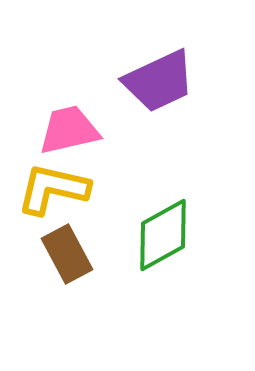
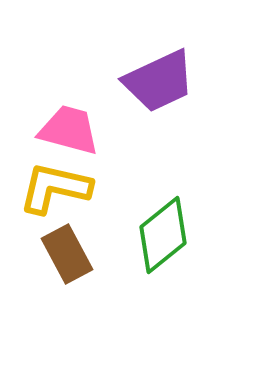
pink trapezoid: rotated 28 degrees clockwise
yellow L-shape: moved 2 px right, 1 px up
green diamond: rotated 10 degrees counterclockwise
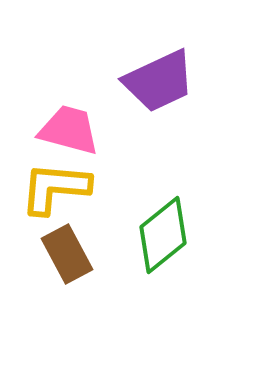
yellow L-shape: rotated 8 degrees counterclockwise
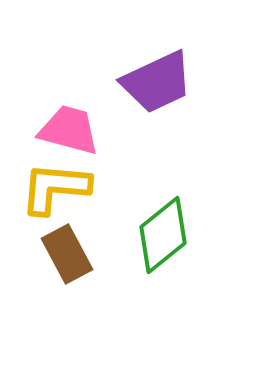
purple trapezoid: moved 2 px left, 1 px down
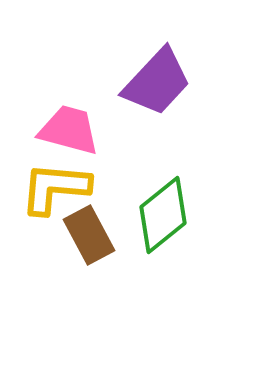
purple trapezoid: rotated 22 degrees counterclockwise
green diamond: moved 20 px up
brown rectangle: moved 22 px right, 19 px up
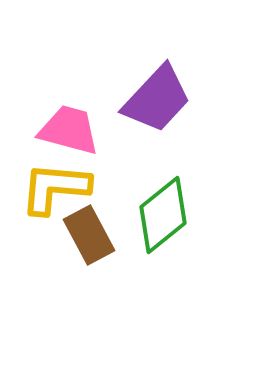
purple trapezoid: moved 17 px down
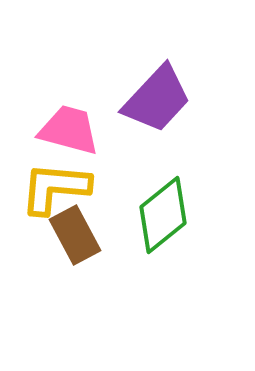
brown rectangle: moved 14 px left
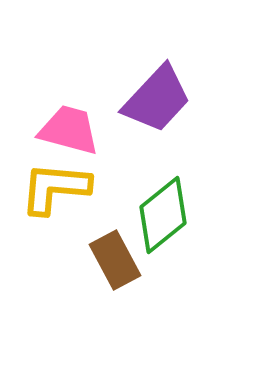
brown rectangle: moved 40 px right, 25 px down
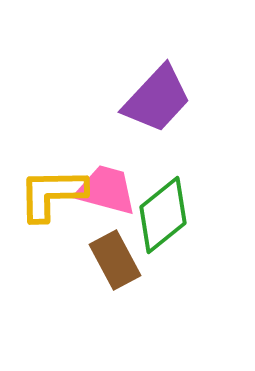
pink trapezoid: moved 37 px right, 60 px down
yellow L-shape: moved 3 px left, 6 px down; rotated 6 degrees counterclockwise
